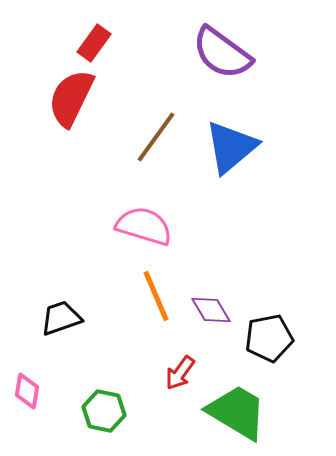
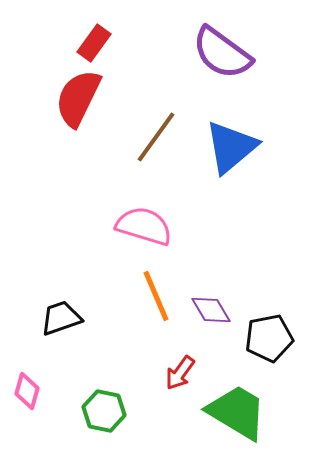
red semicircle: moved 7 px right
pink diamond: rotated 6 degrees clockwise
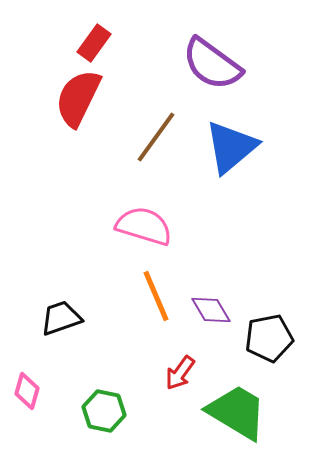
purple semicircle: moved 10 px left, 11 px down
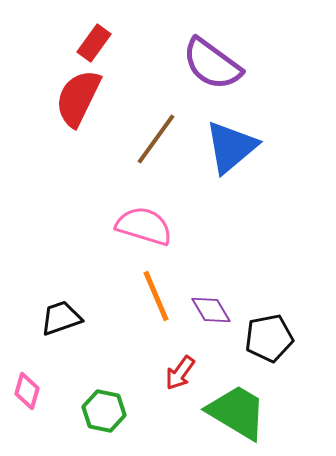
brown line: moved 2 px down
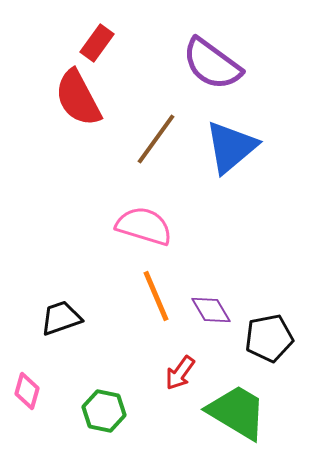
red rectangle: moved 3 px right
red semicircle: rotated 54 degrees counterclockwise
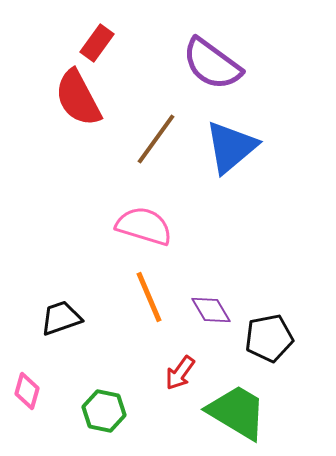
orange line: moved 7 px left, 1 px down
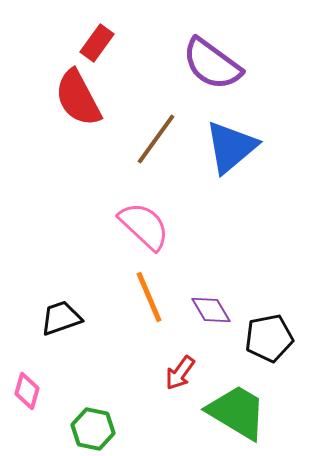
pink semicircle: rotated 26 degrees clockwise
green hexagon: moved 11 px left, 18 px down
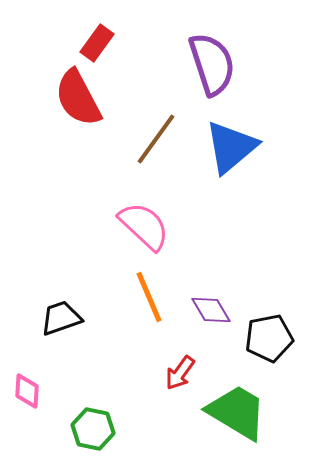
purple semicircle: rotated 144 degrees counterclockwise
pink diamond: rotated 12 degrees counterclockwise
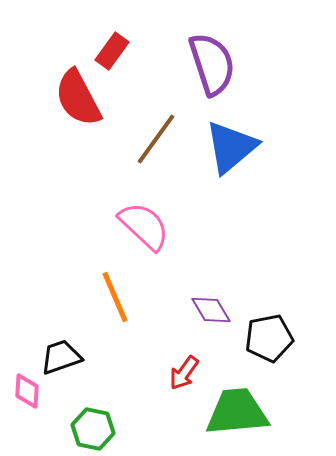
red rectangle: moved 15 px right, 8 px down
orange line: moved 34 px left
black trapezoid: moved 39 px down
red arrow: moved 4 px right
green trapezoid: rotated 36 degrees counterclockwise
